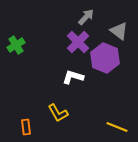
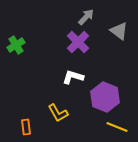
purple hexagon: moved 39 px down
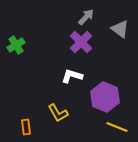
gray triangle: moved 1 px right, 2 px up
purple cross: moved 3 px right
white L-shape: moved 1 px left, 1 px up
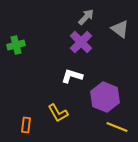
green cross: rotated 18 degrees clockwise
orange rectangle: moved 2 px up; rotated 14 degrees clockwise
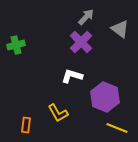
yellow line: moved 1 px down
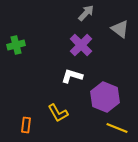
gray arrow: moved 4 px up
purple cross: moved 3 px down
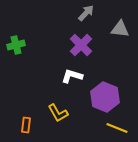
gray triangle: rotated 30 degrees counterclockwise
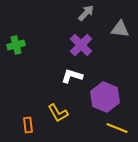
orange rectangle: moved 2 px right; rotated 14 degrees counterclockwise
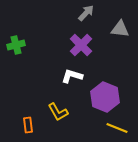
yellow L-shape: moved 1 px up
